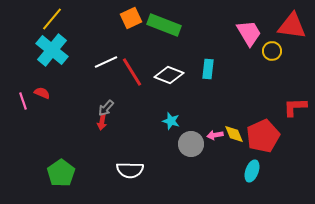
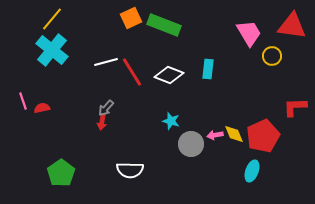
yellow circle: moved 5 px down
white line: rotated 10 degrees clockwise
red semicircle: moved 15 px down; rotated 35 degrees counterclockwise
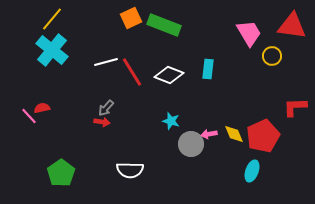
pink line: moved 6 px right, 15 px down; rotated 24 degrees counterclockwise
red arrow: rotated 91 degrees counterclockwise
pink arrow: moved 6 px left, 1 px up
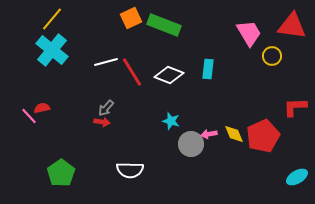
cyan ellipse: moved 45 px right, 6 px down; rotated 40 degrees clockwise
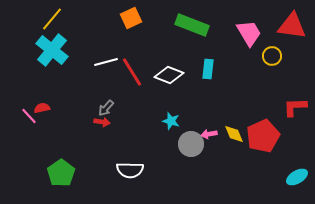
green rectangle: moved 28 px right
